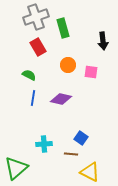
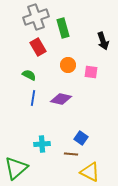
black arrow: rotated 12 degrees counterclockwise
cyan cross: moved 2 px left
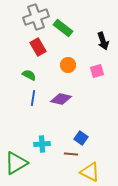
green rectangle: rotated 36 degrees counterclockwise
pink square: moved 6 px right, 1 px up; rotated 24 degrees counterclockwise
green triangle: moved 5 px up; rotated 10 degrees clockwise
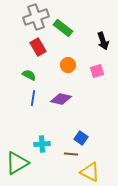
green triangle: moved 1 px right
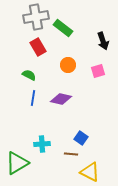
gray cross: rotated 10 degrees clockwise
pink square: moved 1 px right
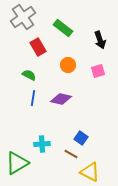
gray cross: moved 13 px left; rotated 25 degrees counterclockwise
black arrow: moved 3 px left, 1 px up
brown line: rotated 24 degrees clockwise
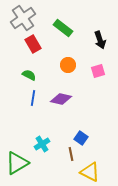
gray cross: moved 1 px down
red rectangle: moved 5 px left, 3 px up
cyan cross: rotated 28 degrees counterclockwise
brown line: rotated 48 degrees clockwise
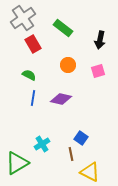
black arrow: rotated 30 degrees clockwise
